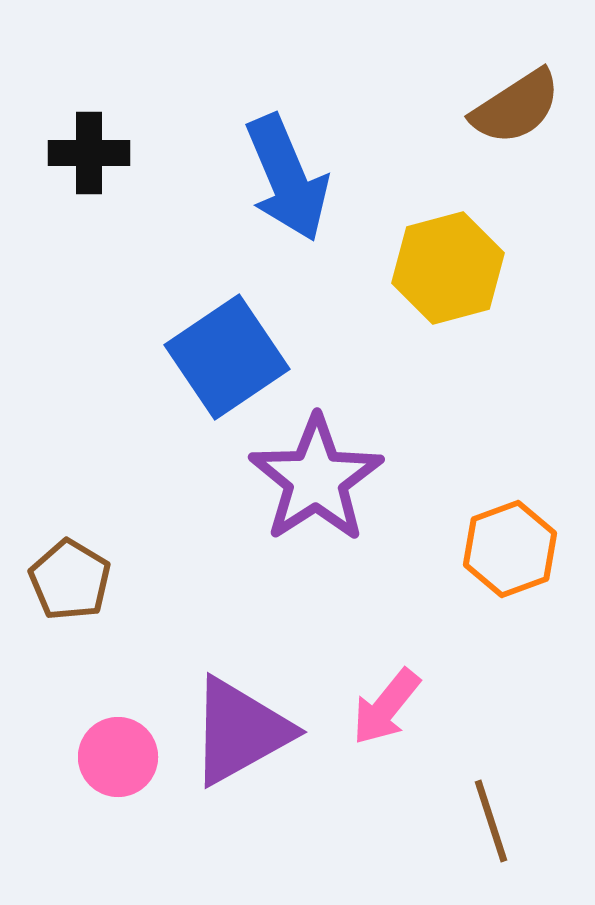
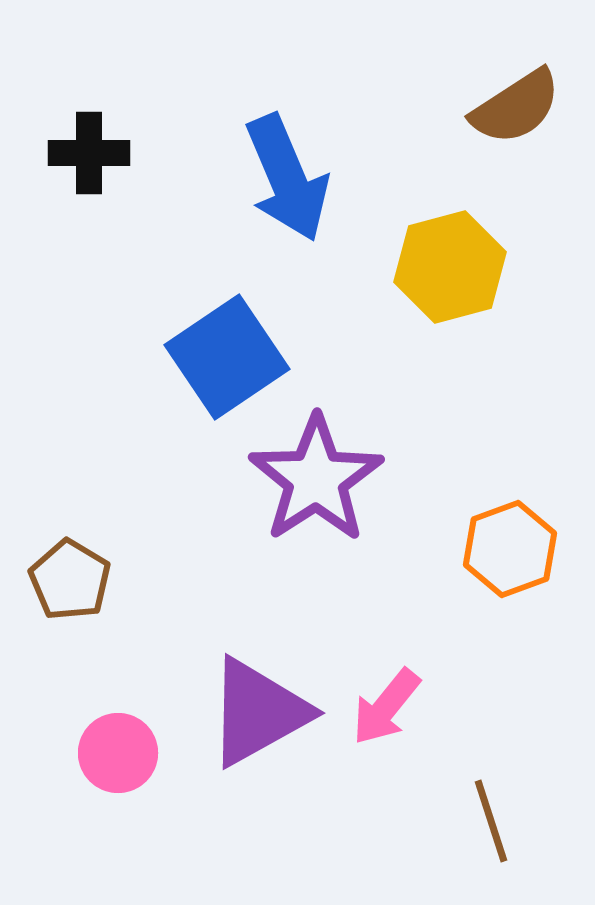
yellow hexagon: moved 2 px right, 1 px up
purple triangle: moved 18 px right, 19 px up
pink circle: moved 4 px up
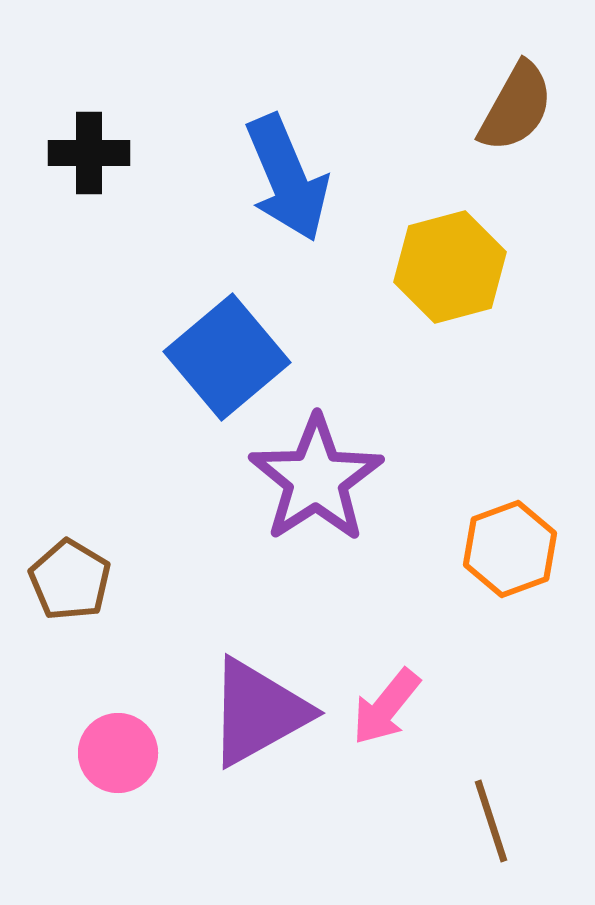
brown semicircle: rotated 28 degrees counterclockwise
blue square: rotated 6 degrees counterclockwise
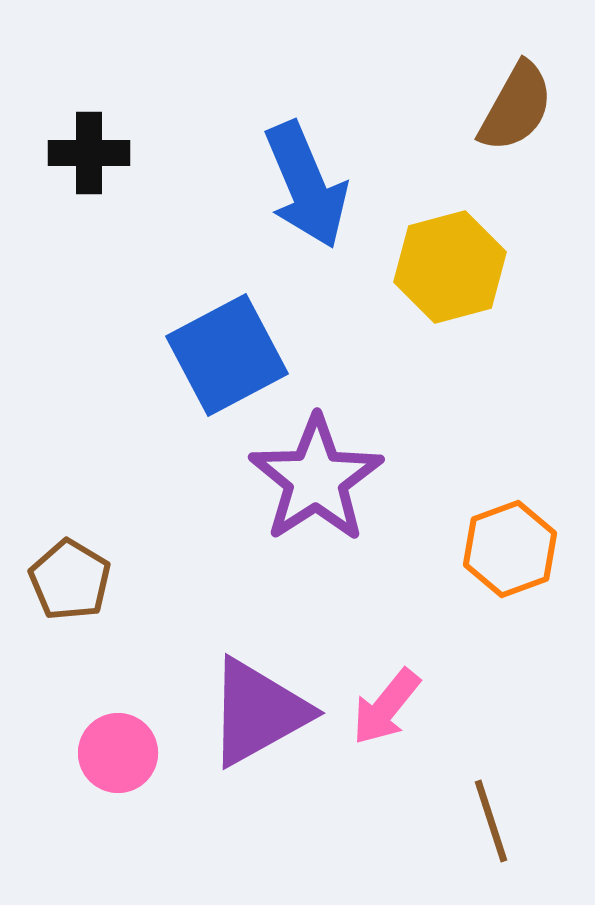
blue arrow: moved 19 px right, 7 px down
blue square: moved 2 px up; rotated 12 degrees clockwise
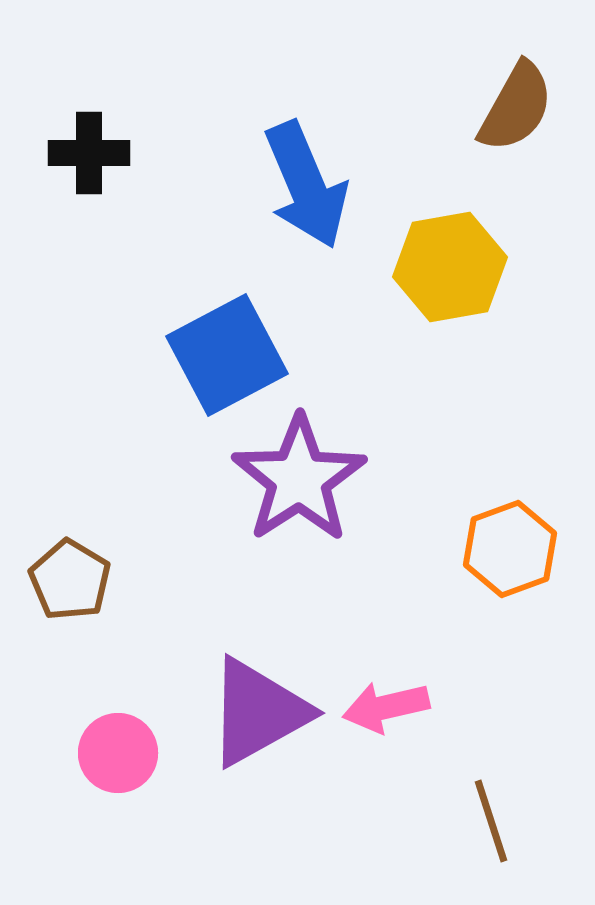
yellow hexagon: rotated 5 degrees clockwise
purple star: moved 17 px left
pink arrow: rotated 38 degrees clockwise
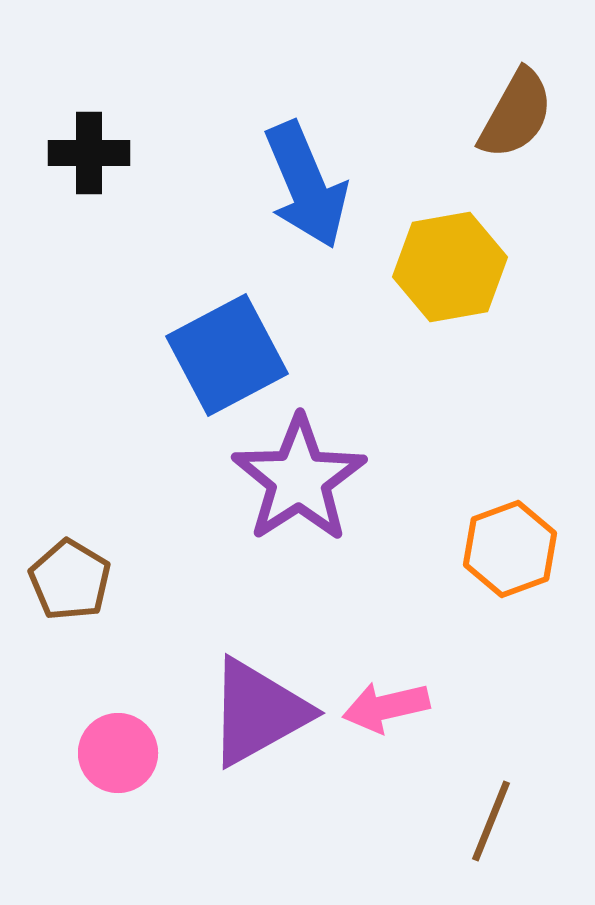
brown semicircle: moved 7 px down
brown line: rotated 40 degrees clockwise
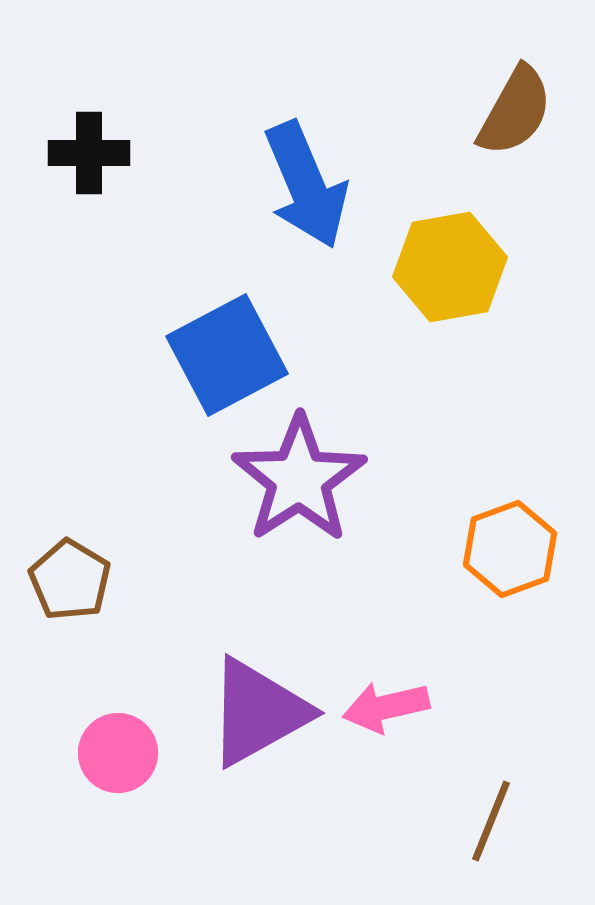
brown semicircle: moved 1 px left, 3 px up
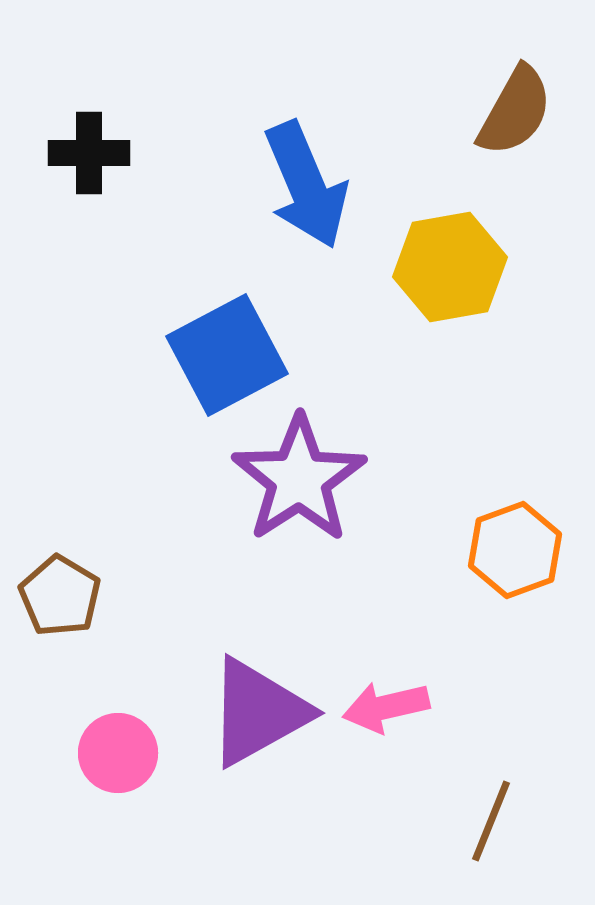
orange hexagon: moved 5 px right, 1 px down
brown pentagon: moved 10 px left, 16 px down
